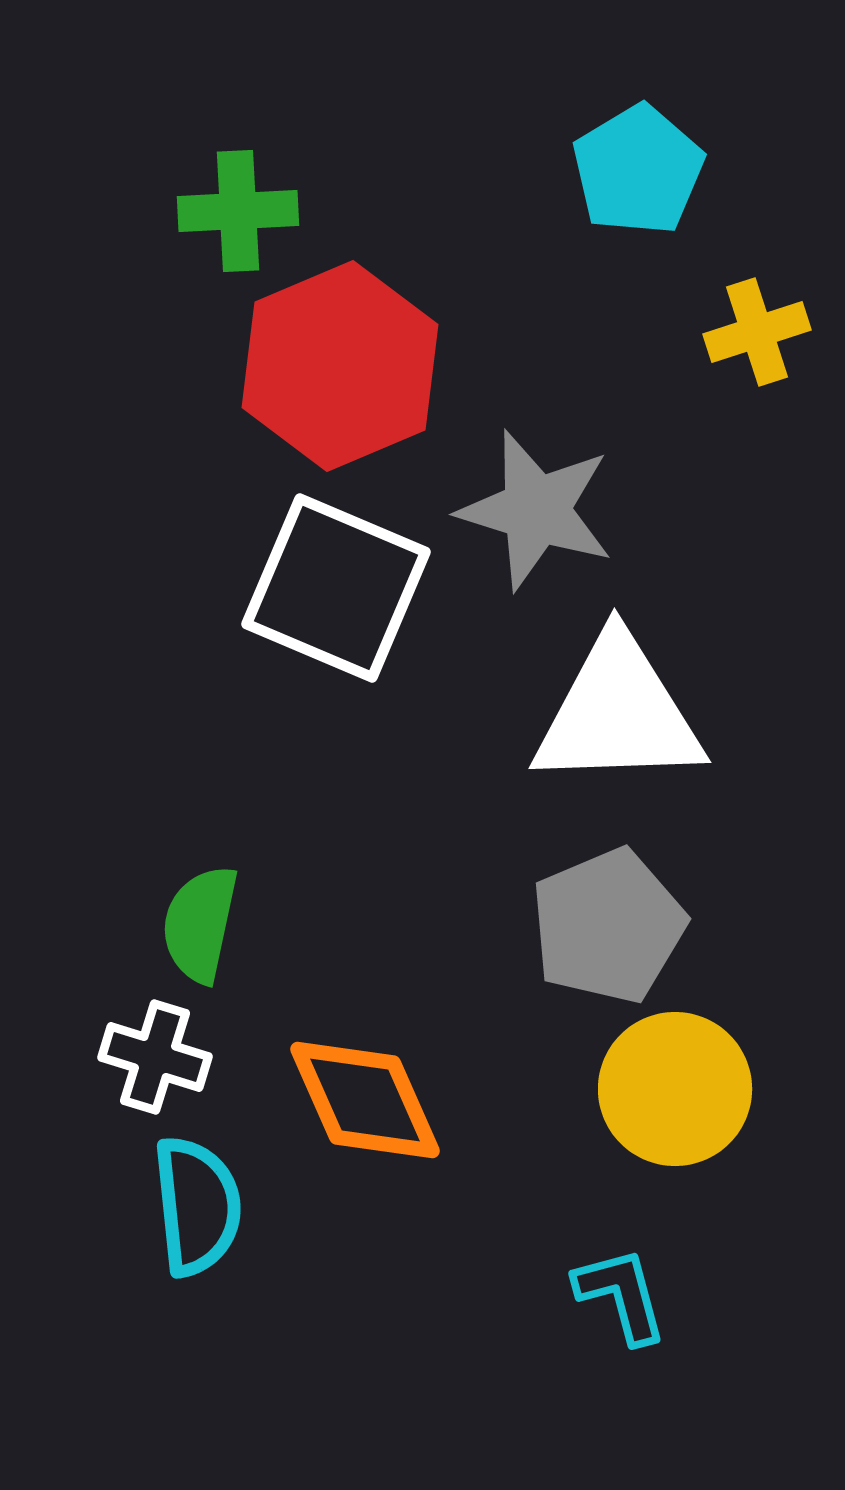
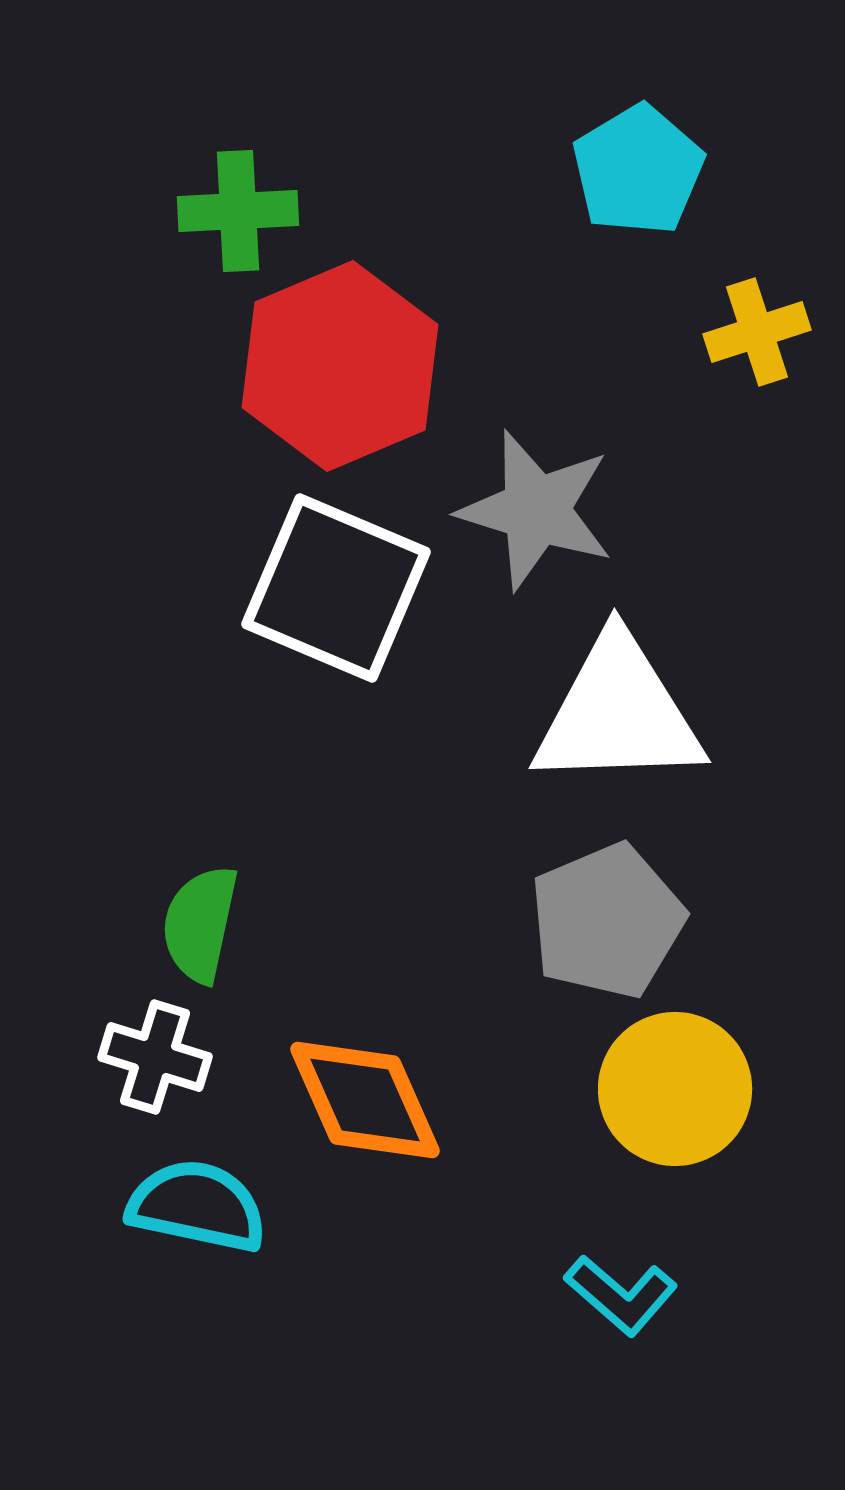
gray pentagon: moved 1 px left, 5 px up
cyan semicircle: rotated 72 degrees counterclockwise
cyan L-shape: rotated 146 degrees clockwise
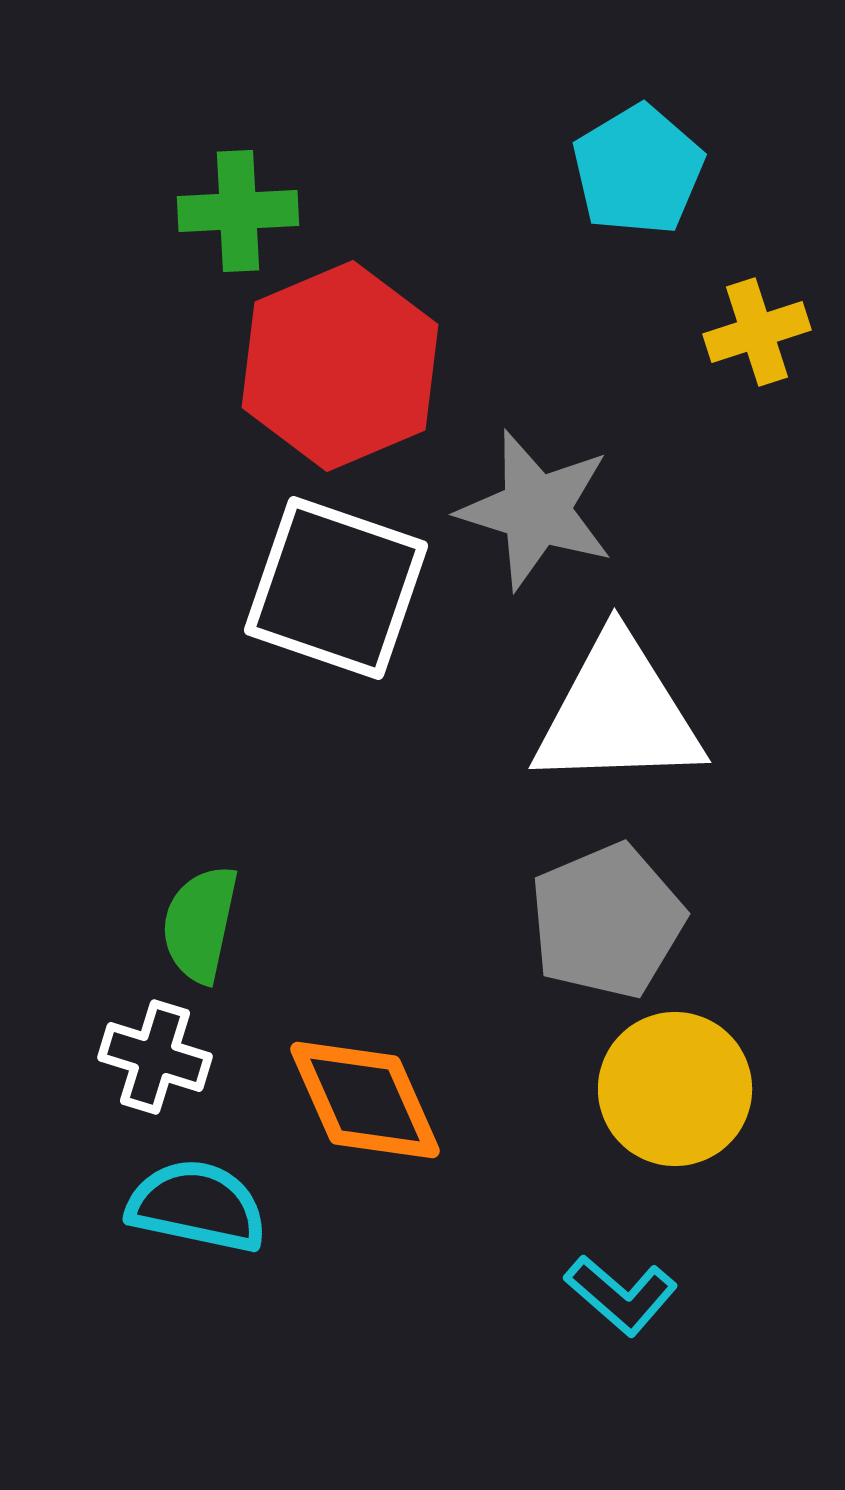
white square: rotated 4 degrees counterclockwise
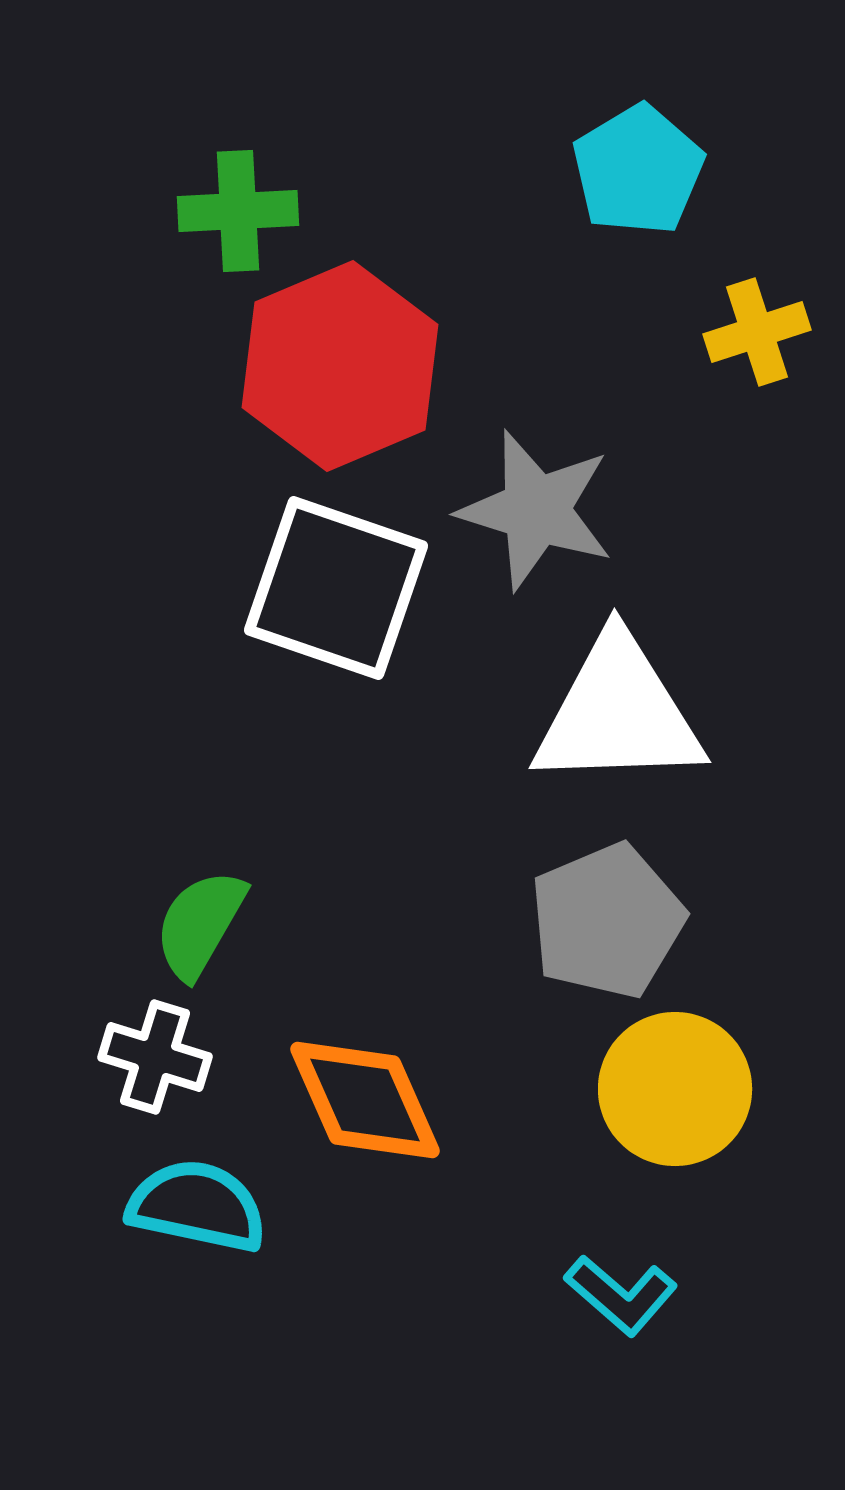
green semicircle: rotated 18 degrees clockwise
